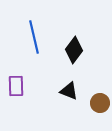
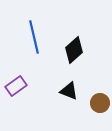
black diamond: rotated 12 degrees clockwise
purple rectangle: rotated 55 degrees clockwise
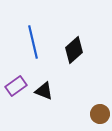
blue line: moved 1 px left, 5 px down
black triangle: moved 25 px left
brown circle: moved 11 px down
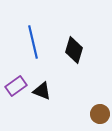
black diamond: rotated 32 degrees counterclockwise
black triangle: moved 2 px left
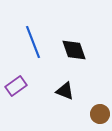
blue line: rotated 8 degrees counterclockwise
black diamond: rotated 36 degrees counterclockwise
black triangle: moved 23 px right
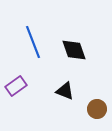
brown circle: moved 3 px left, 5 px up
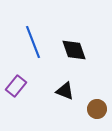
purple rectangle: rotated 15 degrees counterclockwise
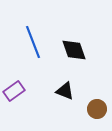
purple rectangle: moved 2 px left, 5 px down; rotated 15 degrees clockwise
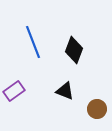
black diamond: rotated 40 degrees clockwise
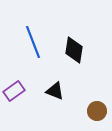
black diamond: rotated 12 degrees counterclockwise
black triangle: moved 10 px left
brown circle: moved 2 px down
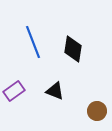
black diamond: moved 1 px left, 1 px up
